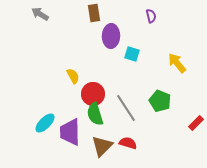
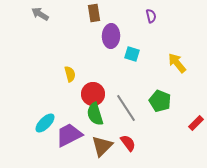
yellow semicircle: moved 3 px left, 2 px up; rotated 14 degrees clockwise
purple trapezoid: moved 1 px left, 3 px down; rotated 64 degrees clockwise
red semicircle: rotated 36 degrees clockwise
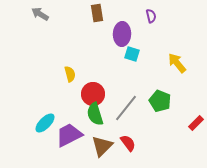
brown rectangle: moved 3 px right
purple ellipse: moved 11 px right, 2 px up
gray line: rotated 72 degrees clockwise
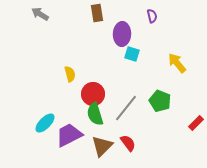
purple semicircle: moved 1 px right
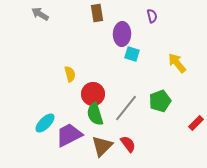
green pentagon: rotated 30 degrees clockwise
red semicircle: moved 1 px down
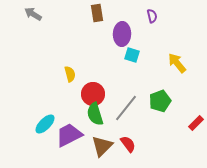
gray arrow: moved 7 px left
cyan square: moved 1 px down
cyan ellipse: moved 1 px down
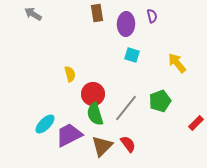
purple ellipse: moved 4 px right, 10 px up
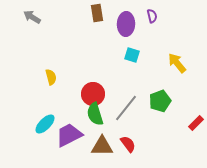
gray arrow: moved 1 px left, 3 px down
yellow semicircle: moved 19 px left, 3 px down
brown triangle: rotated 45 degrees clockwise
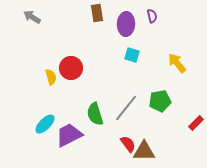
red circle: moved 22 px left, 26 px up
green pentagon: rotated 10 degrees clockwise
brown triangle: moved 42 px right, 5 px down
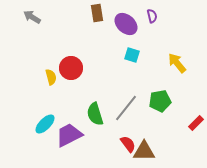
purple ellipse: rotated 50 degrees counterclockwise
